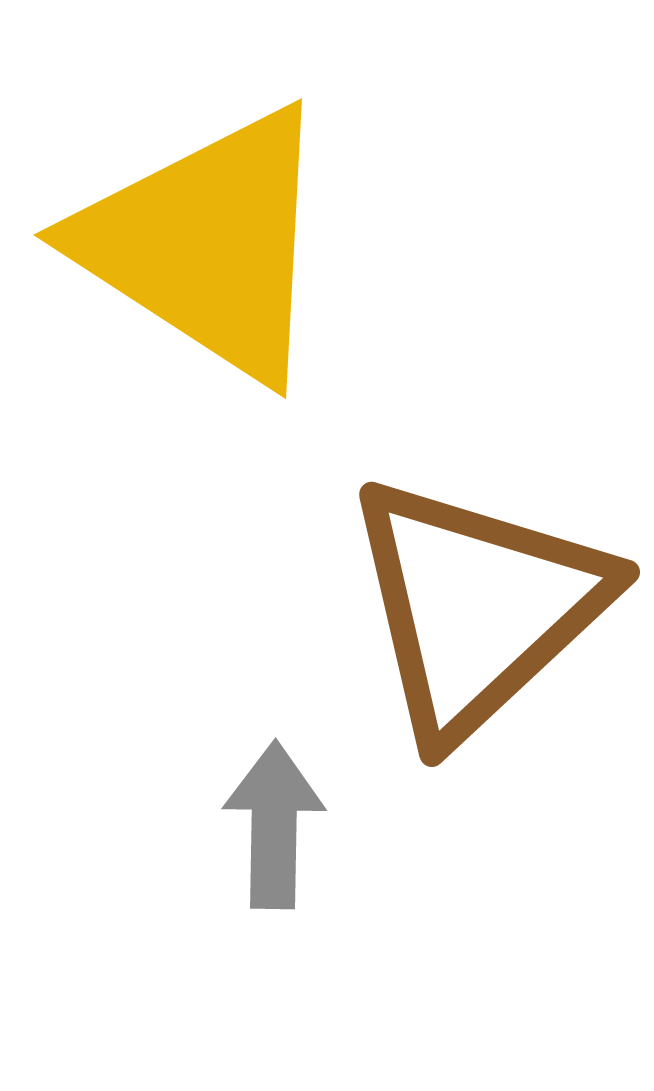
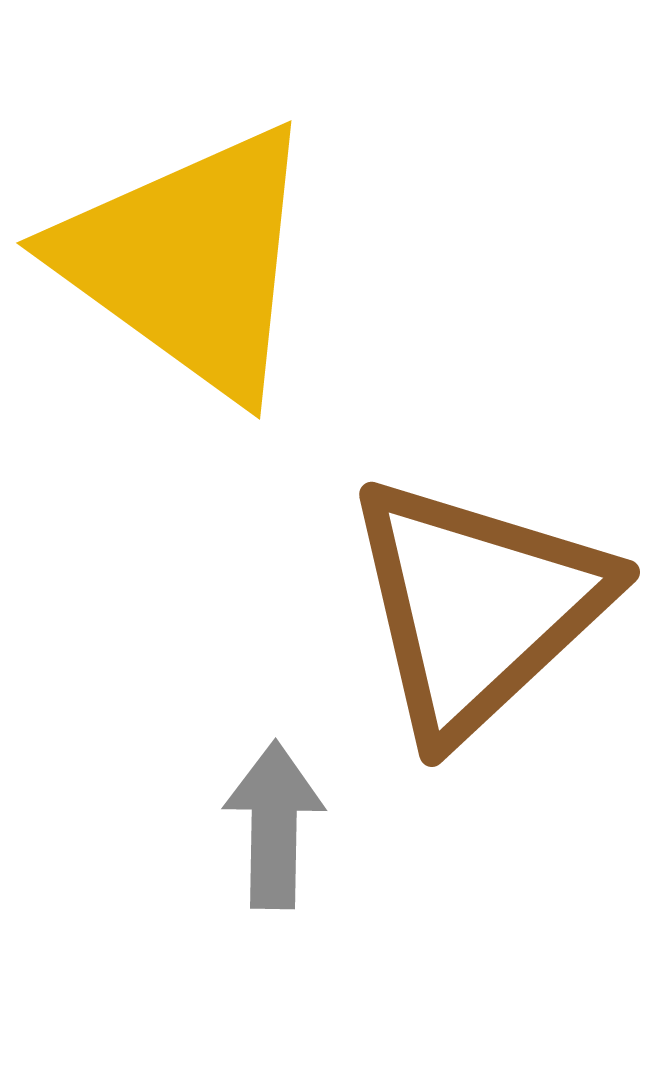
yellow triangle: moved 18 px left, 17 px down; rotated 3 degrees clockwise
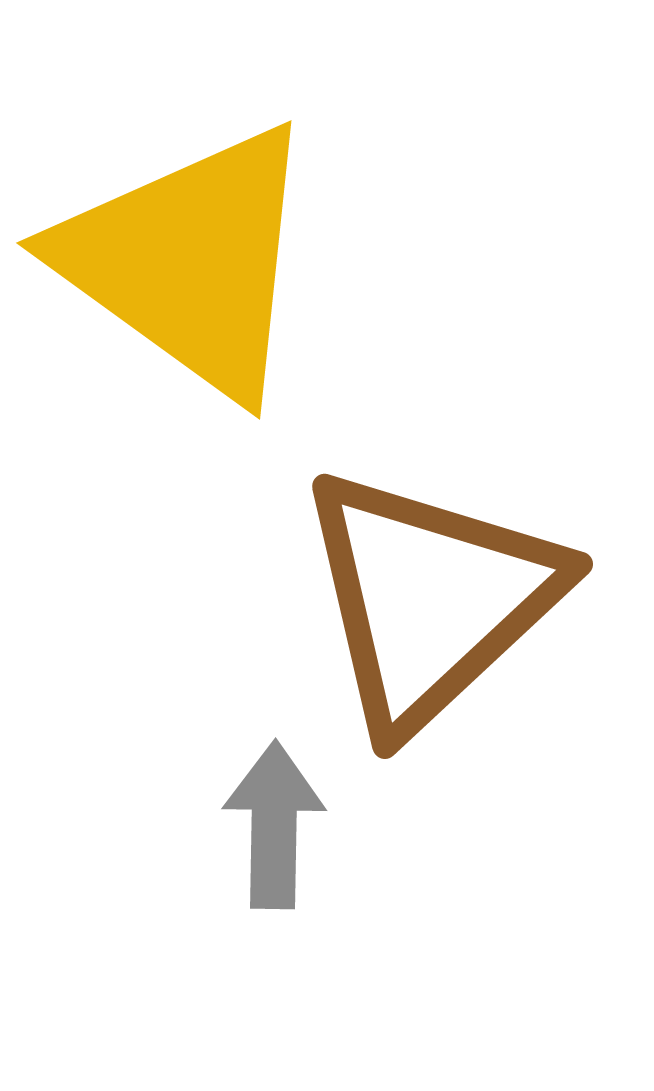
brown triangle: moved 47 px left, 8 px up
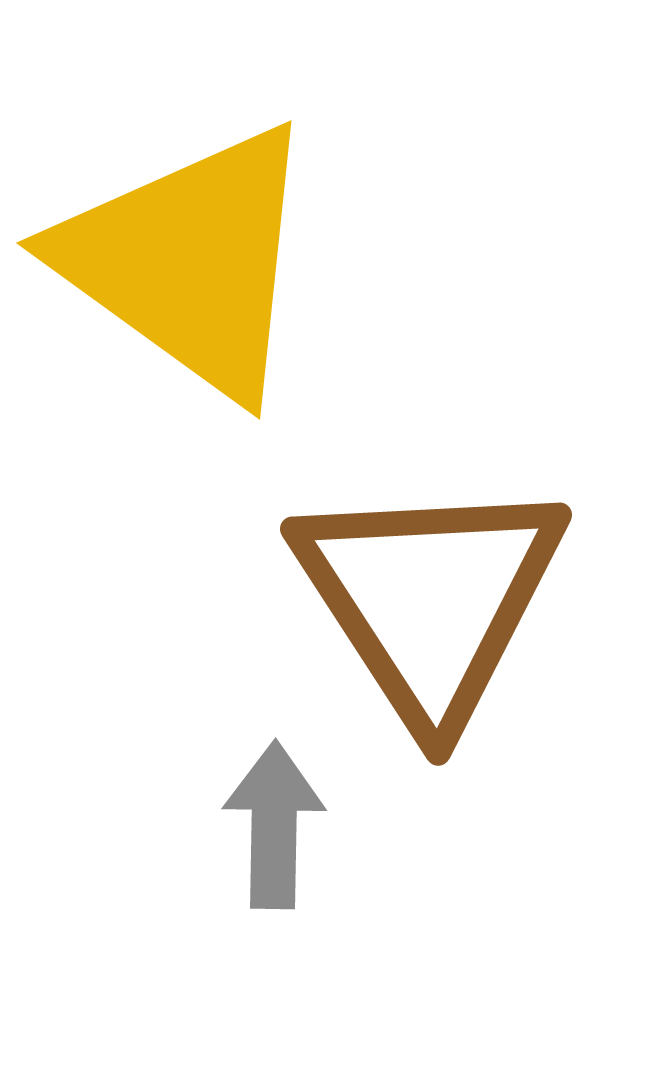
brown triangle: rotated 20 degrees counterclockwise
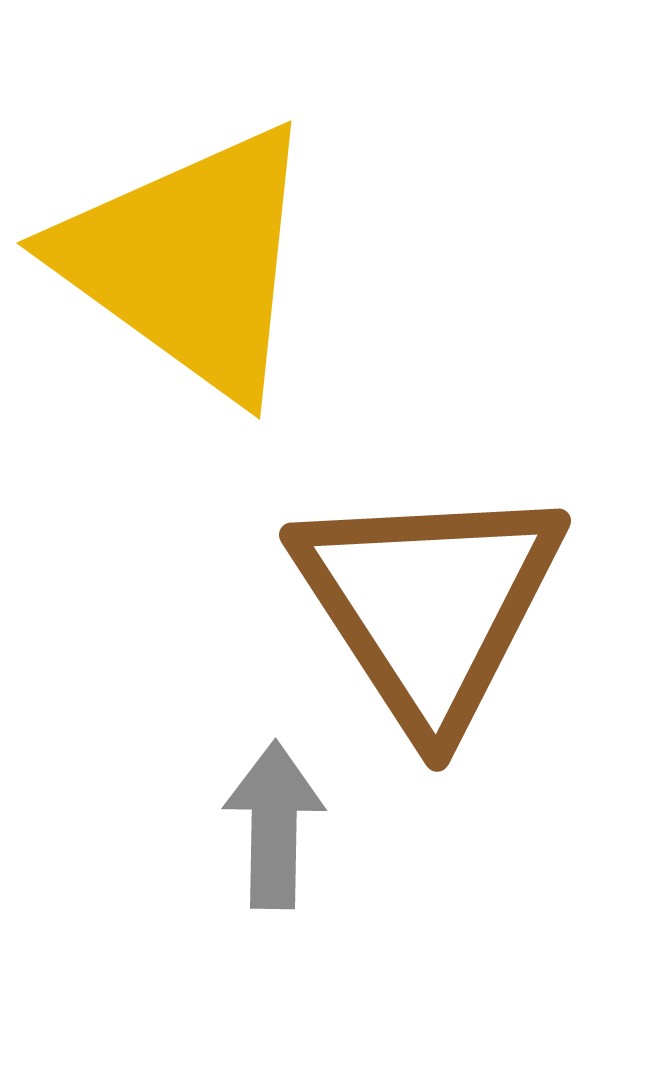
brown triangle: moved 1 px left, 6 px down
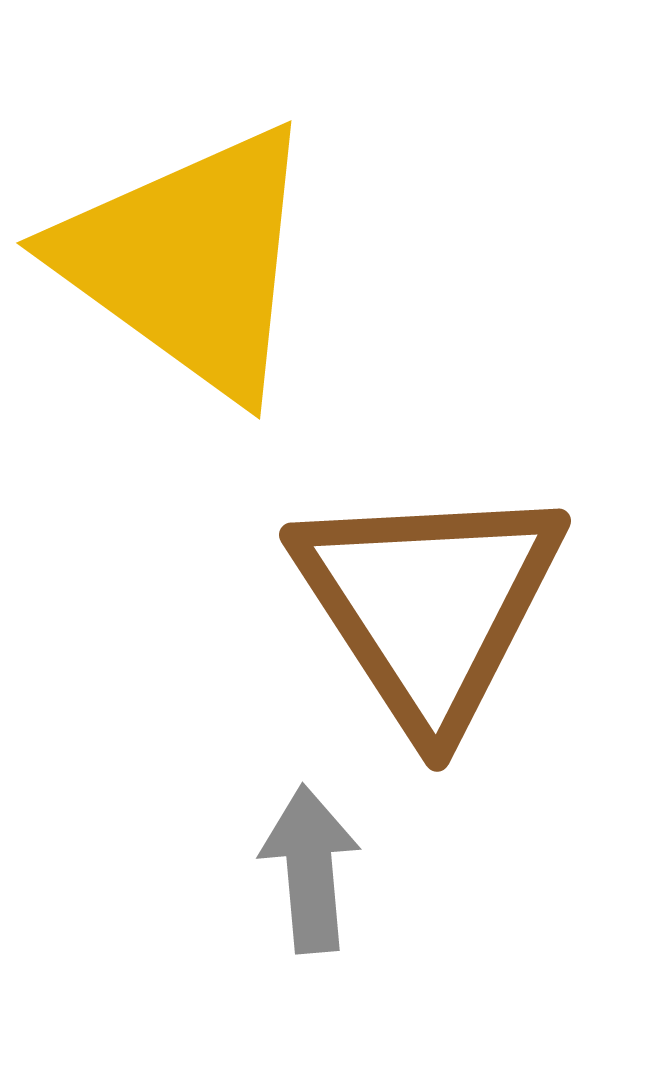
gray arrow: moved 36 px right, 44 px down; rotated 6 degrees counterclockwise
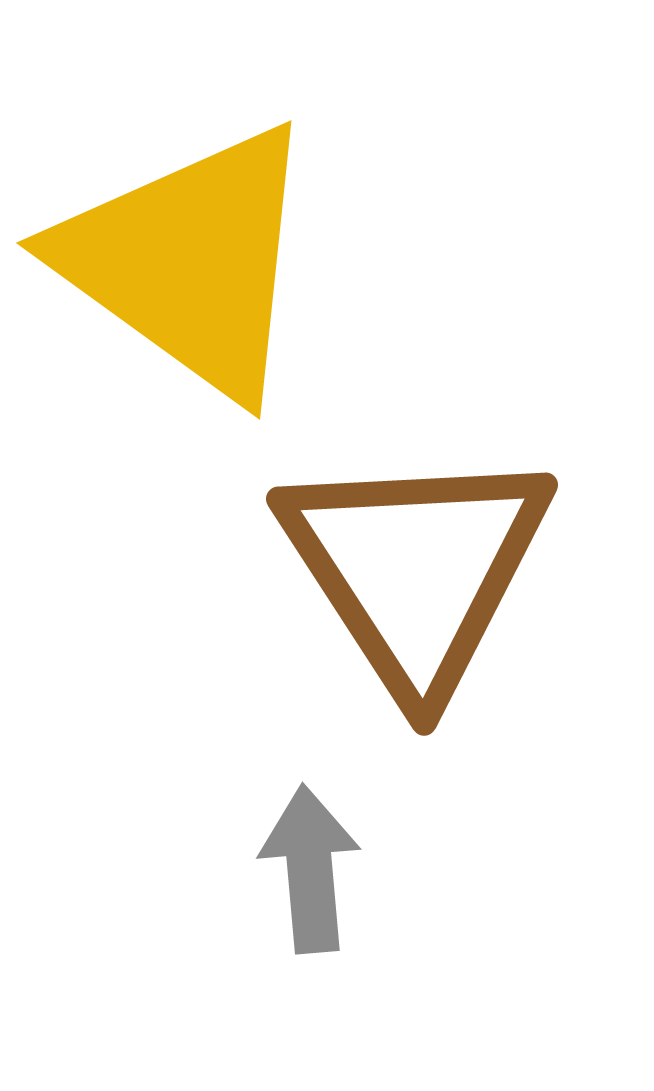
brown triangle: moved 13 px left, 36 px up
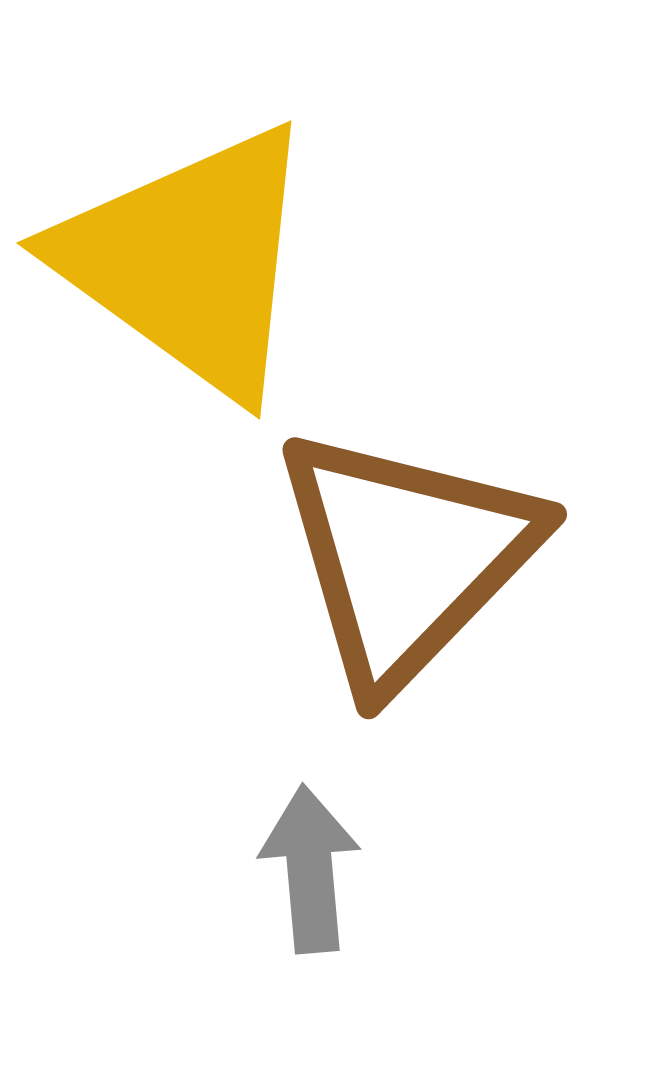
brown triangle: moved 10 px left, 12 px up; rotated 17 degrees clockwise
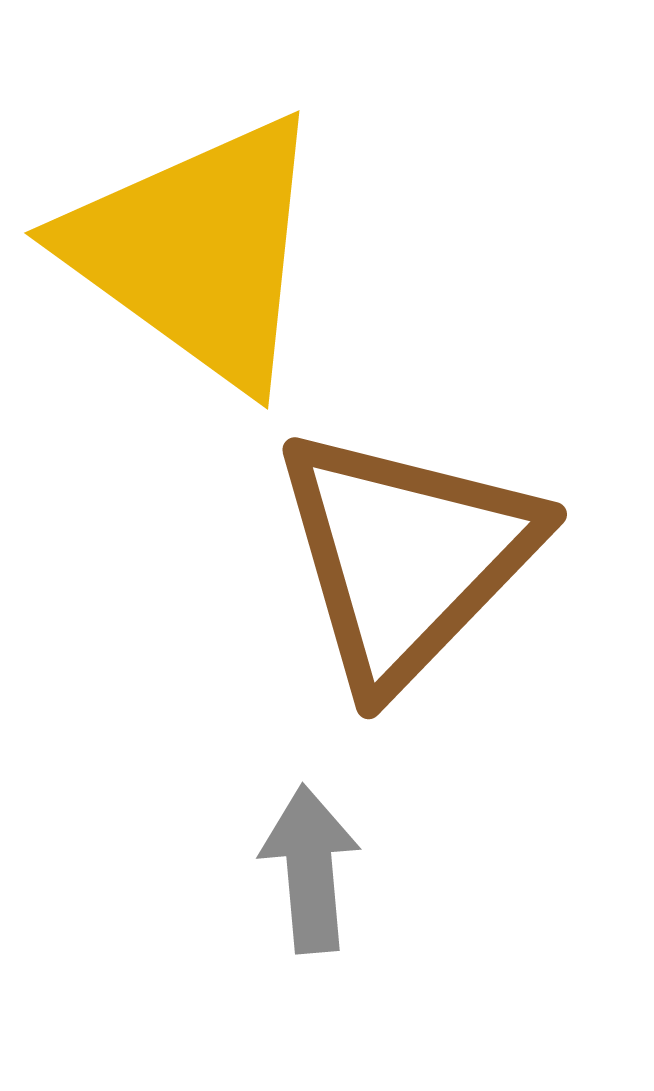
yellow triangle: moved 8 px right, 10 px up
